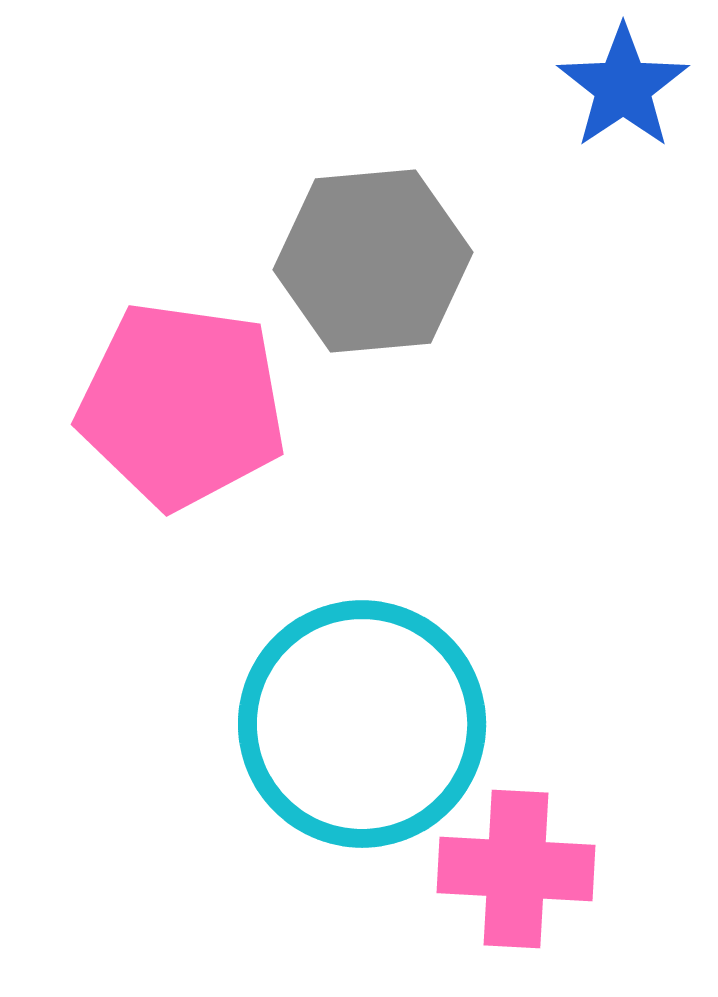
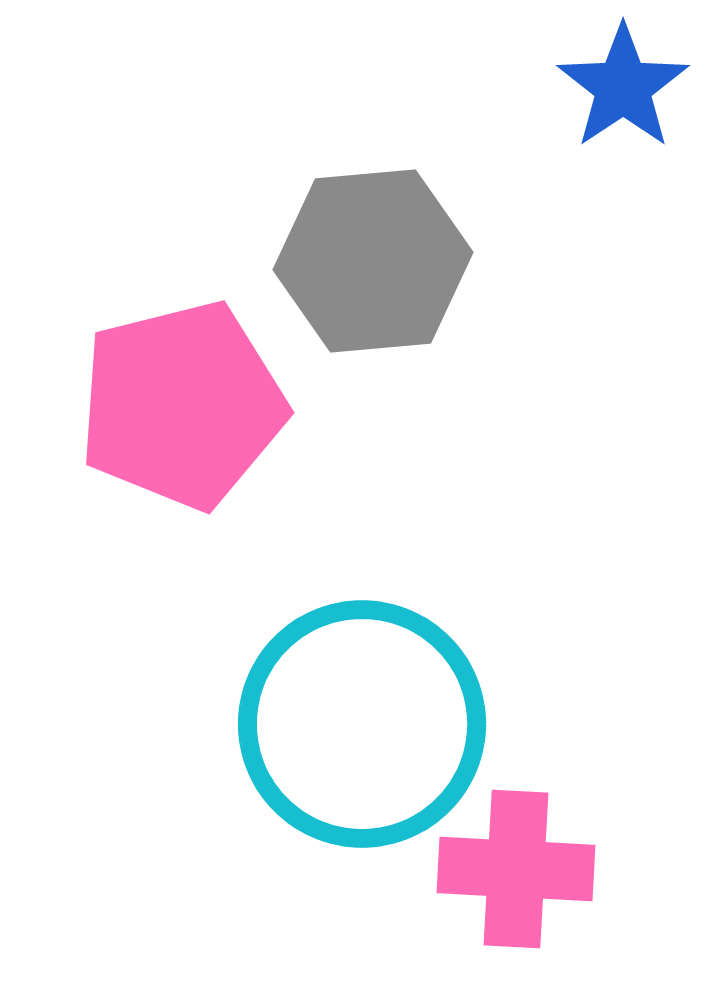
pink pentagon: rotated 22 degrees counterclockwise
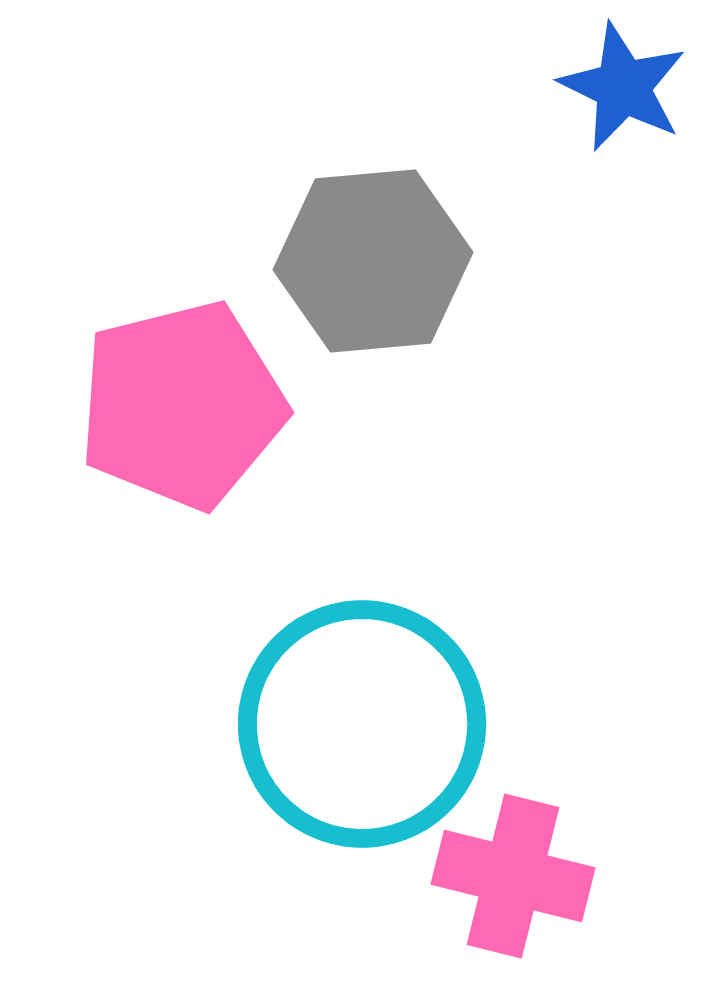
blue star: rotated 12 degrees counterclockwise
pink cross: moved 3 px left, 7 px down; rotated 11 degrees clockwise
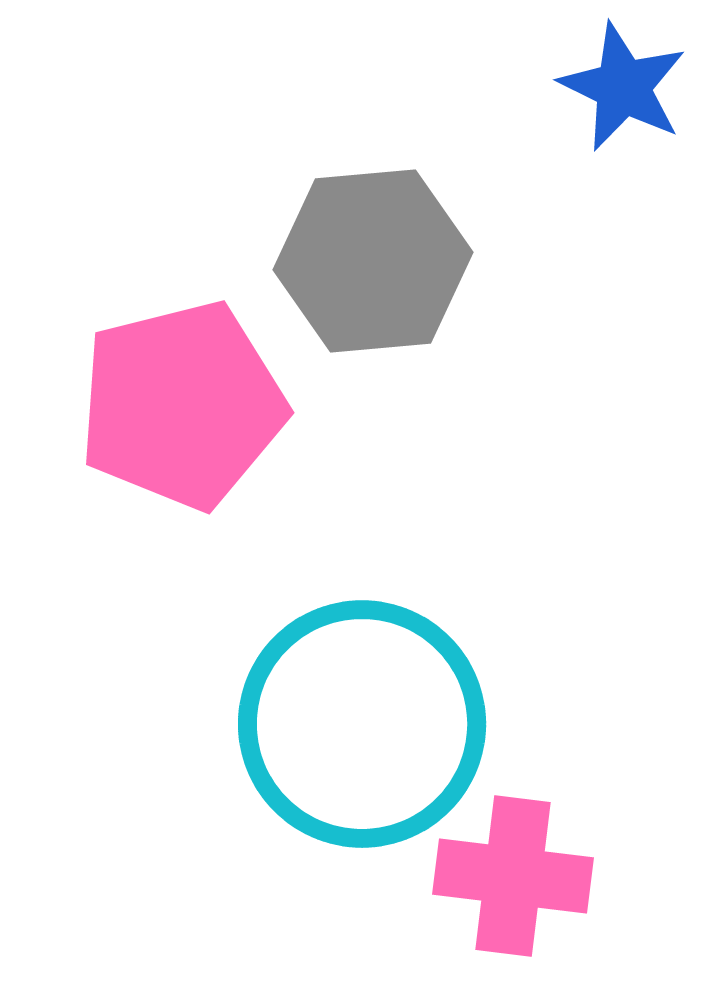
pink cross: rotated 7 degrees counterclockwise
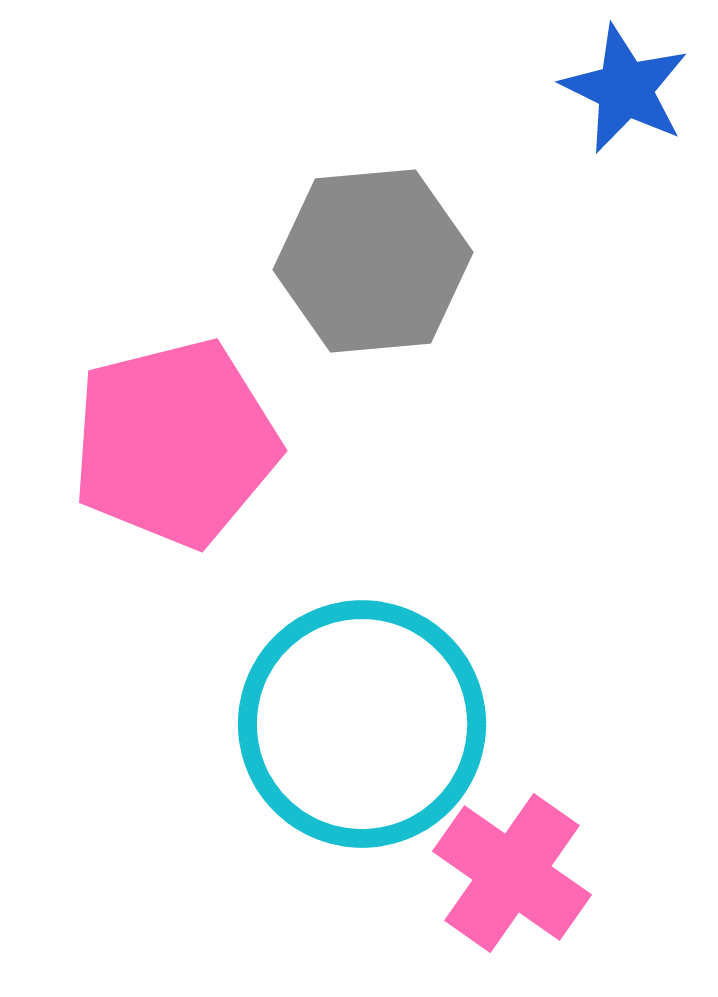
blue star: moved 2 px right, 2 px down
pink pentagon: moved 7 px left, 38 px down
pink cross: moved 1 px left, 3 px up; rotated 28 degrees clockwise
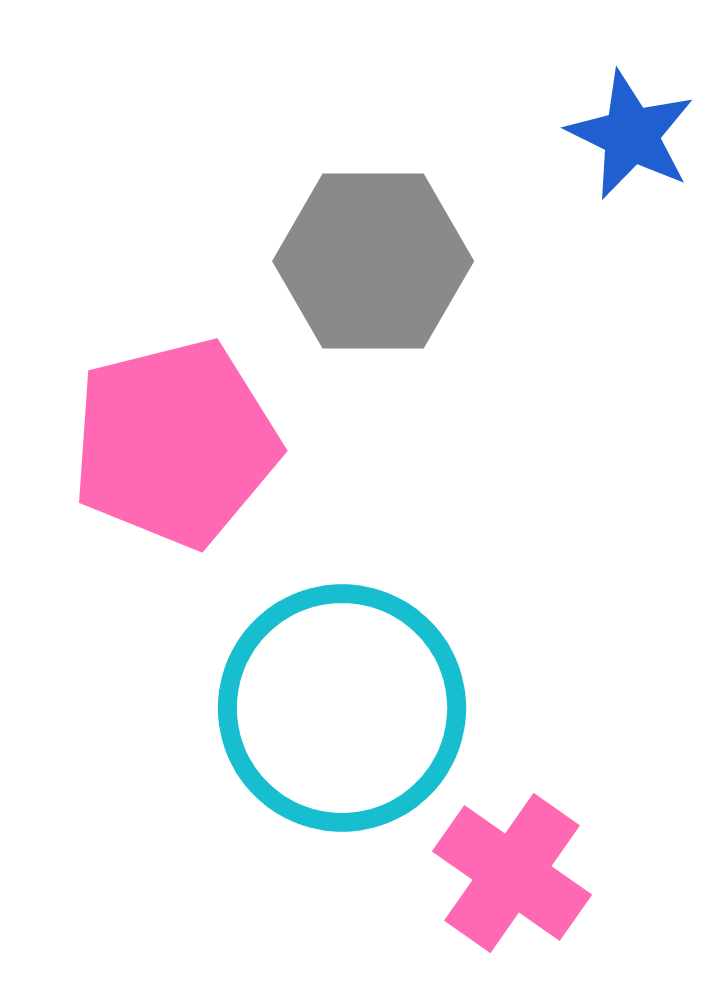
blue star: moved 6 px right, 46 px down
gray hexagon: rotated 5 degrees clockwise
cyan circle: moved 20 px left, 16 px up
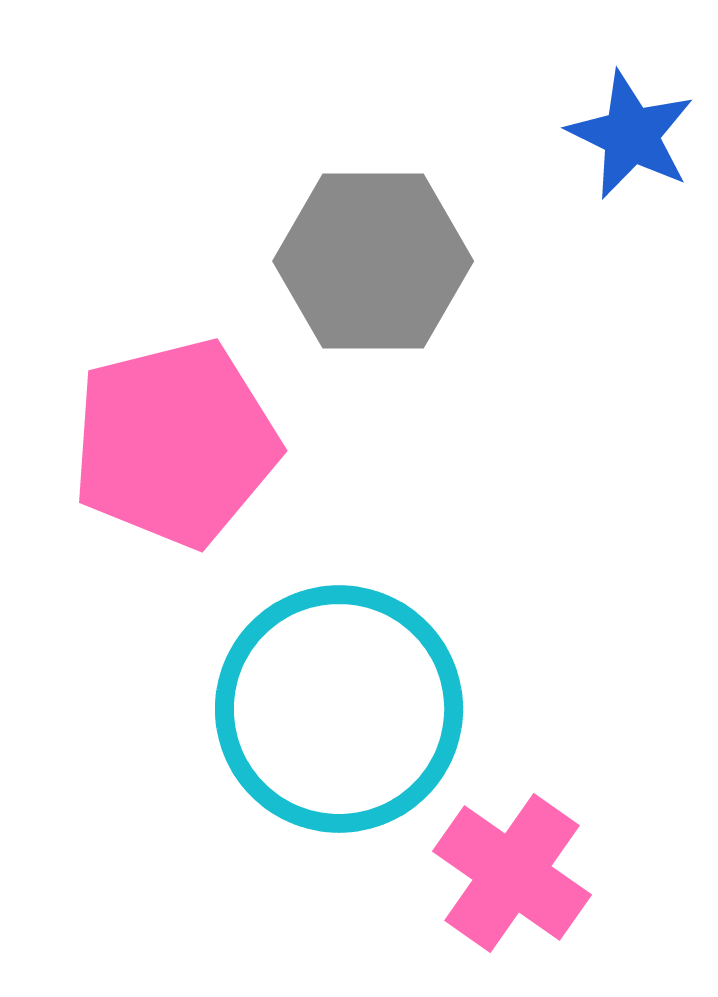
cyan circle: moved 3 px left, 1 px down
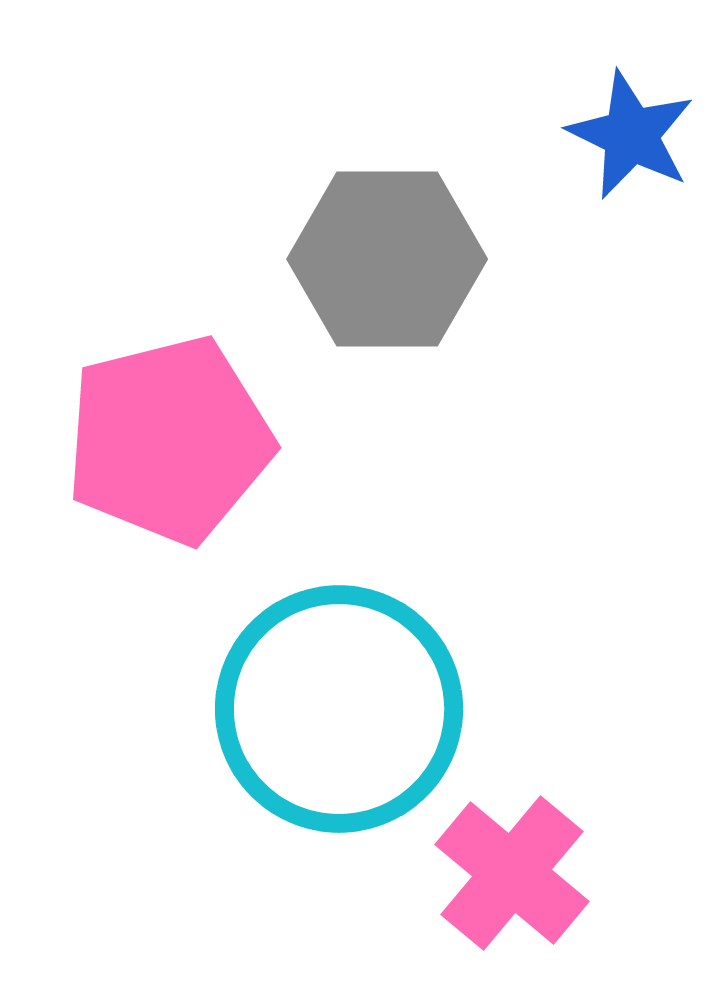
gray hexagon: moved 14 px right, 2 px up
pink pentagon: moved 6 px left, 3 px up
pink cross: rotated 5 degrees clockwise
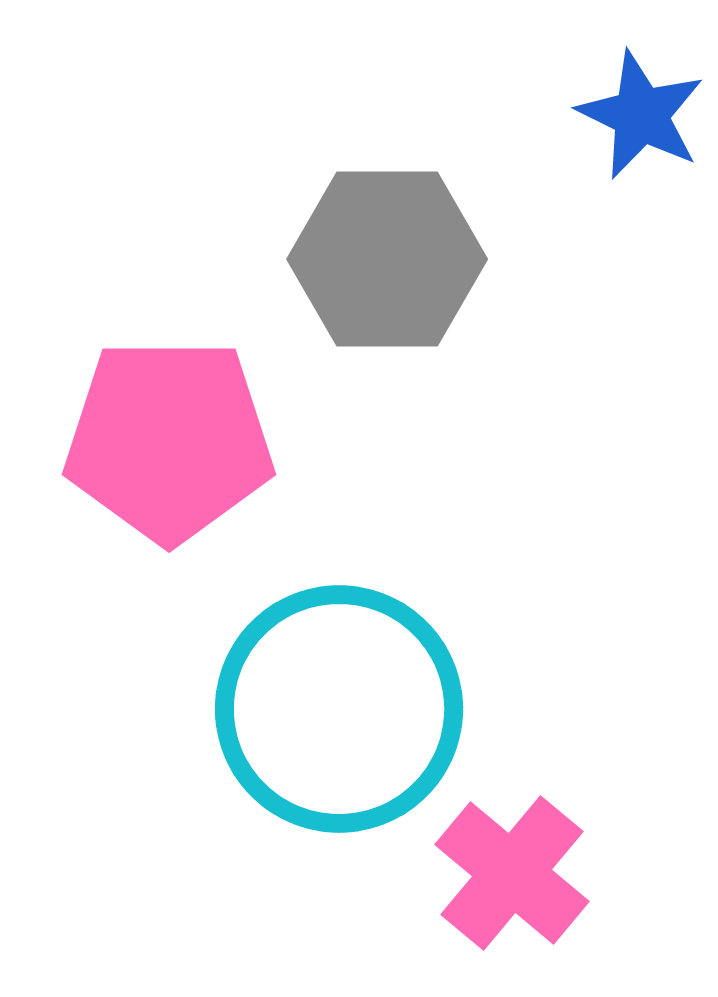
blue star: moved 10 px right, 20 px up
pink pentagon: rotated 14 degrees clockwise
